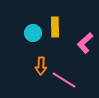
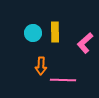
yellow rectangle: moved 5 px down
pink line: moved 1 px left; rotated 30 degrees counterclockwise
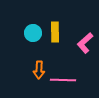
orange arrow: moved 2 px left, 4 px down
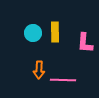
pink L-shape: rotated 45 degrees counterclockwise
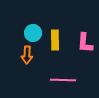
yellow rectangle: moved 8 px down
orange arrow: moved 12 px left, 15 px up
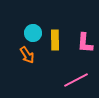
orange arrow: rotated 36 degrees counterclockwise
pink line: moved 13 px right; rotated 30 degrees counterclockwise
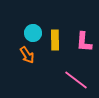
pink L-shape: moved 1 px left, 1 px up
pink line: rotated 65 degrees clockwise
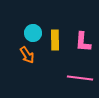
pink L-shape: moved 1 px left
pink line: moved 4 px right, 2 px up; rotated 30 degrees counterclockwise
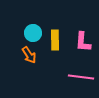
orange arrow: moved 2 px right
pink line: moved 1 px right, 1 px up
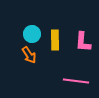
cyan circle: moved 1 px left, 1 px down
pink line: moved 5 px left, 4 px down
